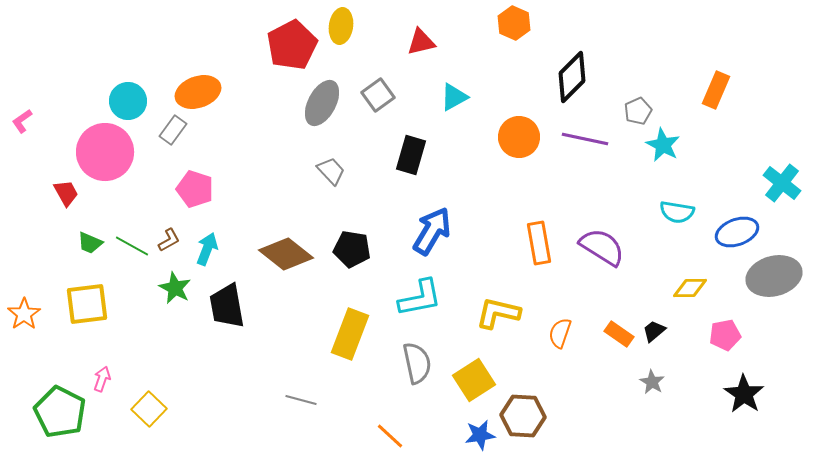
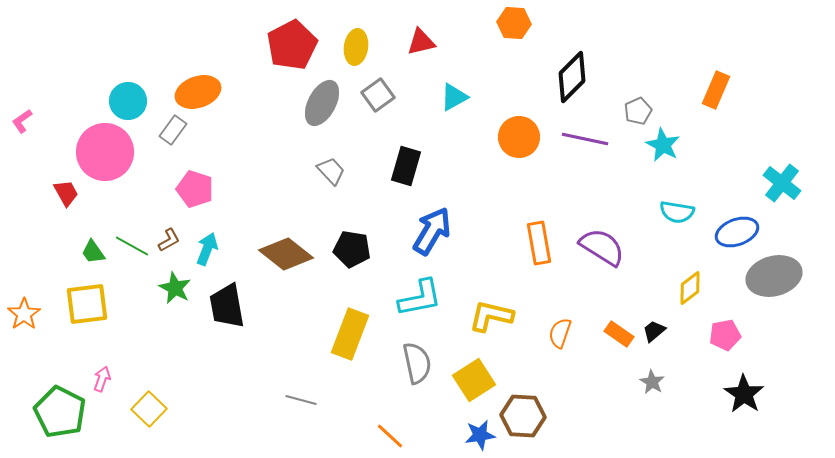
orange hexagon at (514, 23): rotated 20 degrees counterclockwise
yellow ellipse at (341, 26): moved 15 px right, 21 px down
black rectangle at (411, 155): moved 5 px left, 11 px down
green trapezoid at (90, 243): moved 3 px right, 9 px down; rotated 32 degrees clockwise
yellow diamond at (690, 288): rotated 36 degrees counterclockwise
yellow L-shape at (498, 313): moved 7 px left, 3 px down
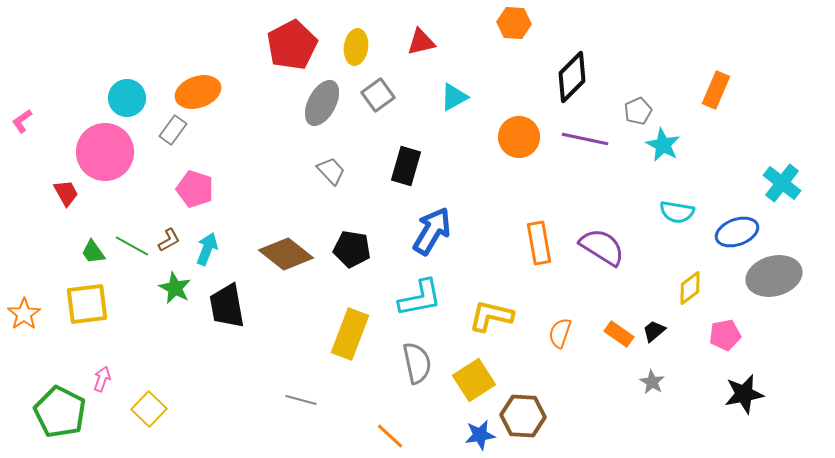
cyan circle at (128, 101): moved 1 px left, 3 px up
black star at (744, 394): rotated 27 degrees clockwise
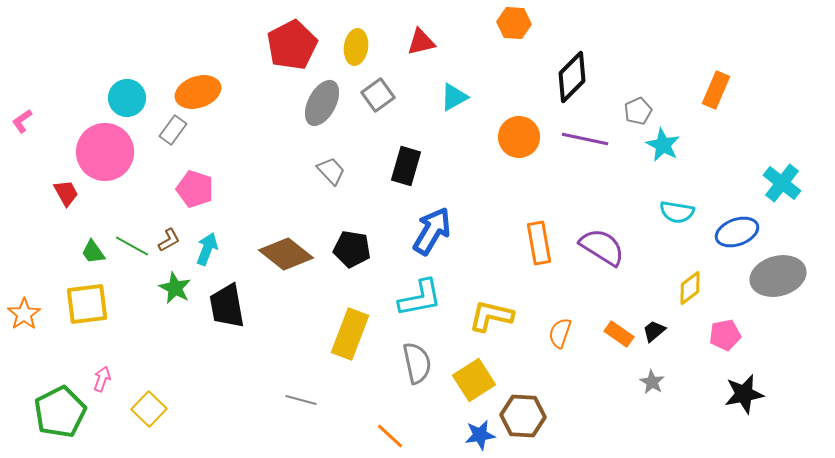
gray ellipse at (774, 276): moved 4 px right
green pentagon at (60, 412): rotated 18 degrees clockwise
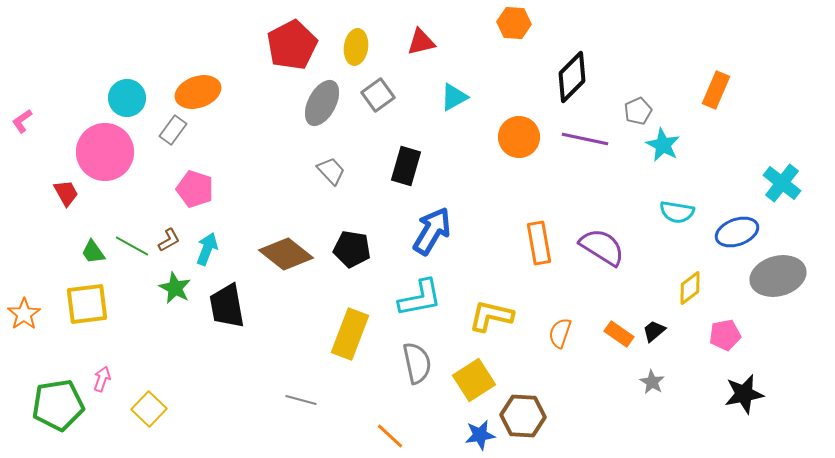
green pentagon at (60, 412): moved 2 px left, 7 px up; rotated 18 degrees clockwise
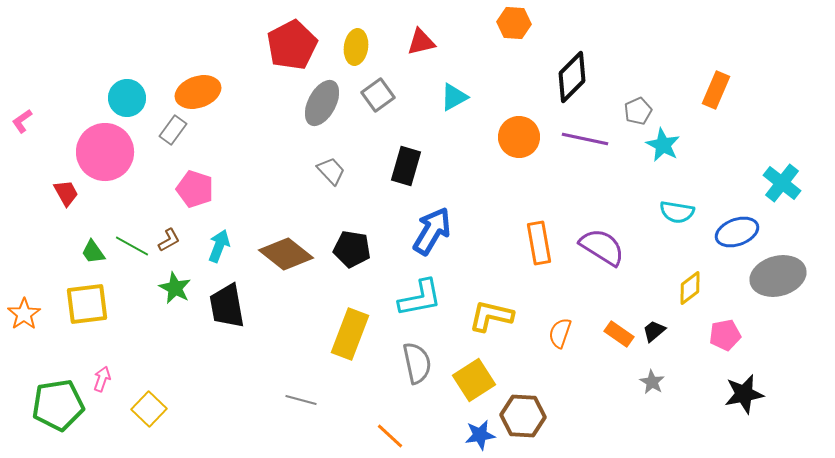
cyan arrow at (207, 249): moved 12 px right, 3 px up
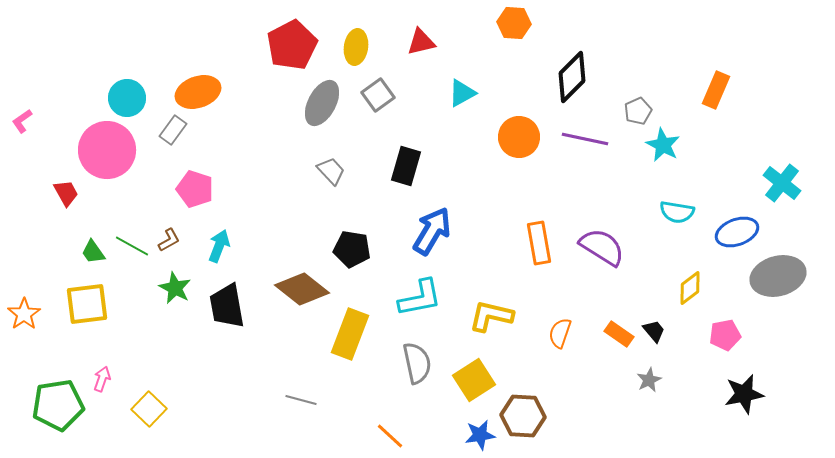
cyan triangle at (454, 97): moved 8 px right, 4 px up
pink circle at (105, 152): moved 2 px right, 2 px up
brown diamond at (286, 254): moved 16 px right, 35 px down
black trapezoid at (654, 331): rotated 90 degrees clockwise
gray star at (652, 382): moved 3 px left, 2 px up; rotated 15 degrees clockwise
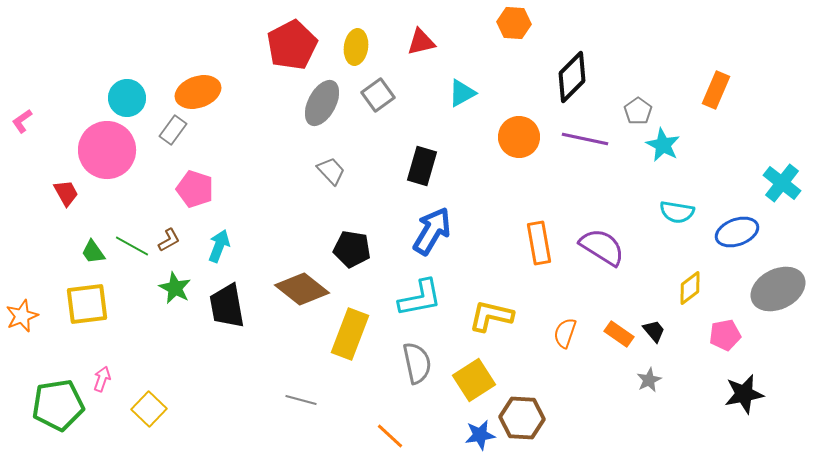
gray pentagon at (638, 111): rotated 12 degrees counterclockwise
black rectangle at (406, 166): moved 16 px right
gray ellipse at (778, 276): moved 13 px down; rotated 12 degrees counterclockwise
orange star at (24, 314): moved 2 px left, 2 px down; rotated 12 degrees clockwise
orange semicircle at (560, 333): moved 5 px right
brown hexagon at (523, 416): moved 1 px left, 2 px down
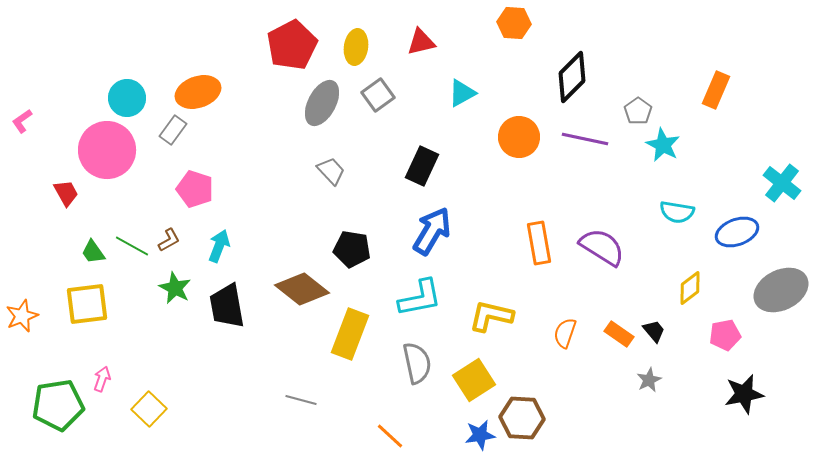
black rectangle at (422, 166): rotated 9 degrees clockwise
gray ellipse at (778, 289): moved 3 px right, 1 px down
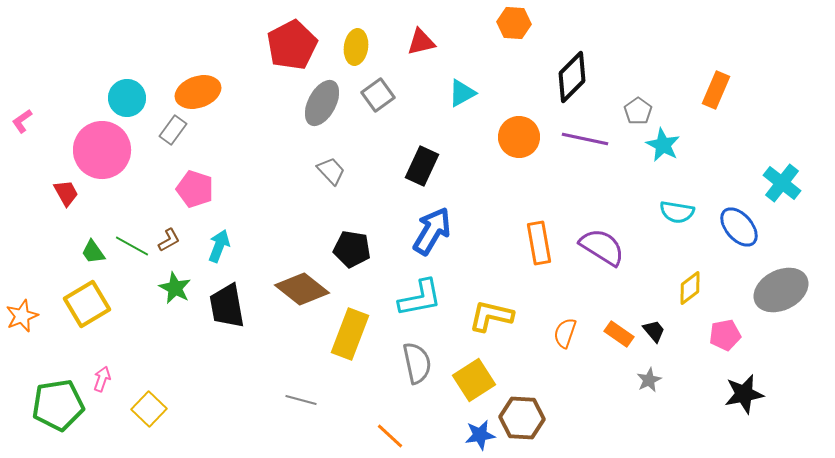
pink circle at (107, 150): moved 5 px left
blue ellipse at (737, 232): moved 2 px right, 5 px up; rotated 69 degrees clockwise
yellow square at (87, 304): rotated 24 degrees counterclockwise
